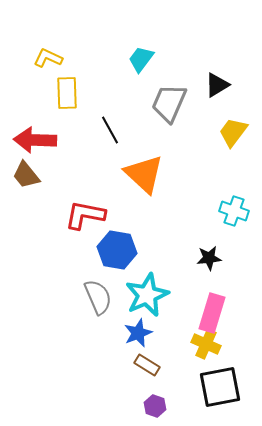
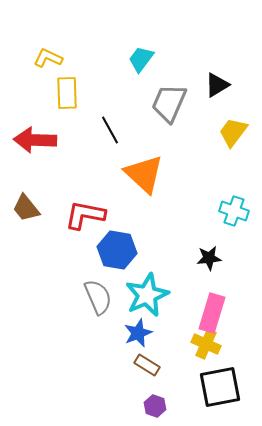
brown trapezoid: moved 33 px down
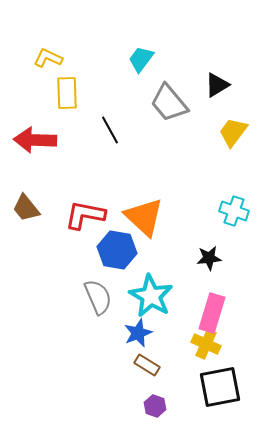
gray trapezoid: rotated 63 degrees counterclockwise
orange triangle: moved 43 px down
cyan star: moved 4 px right, 1 px down; rotated 18 degrees counterclockwise
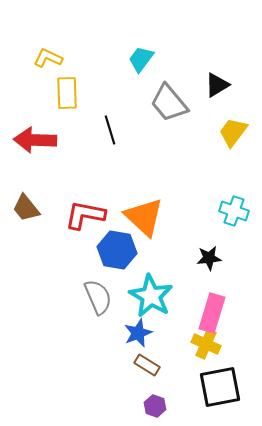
black line: rotated 12 degrees clockwise
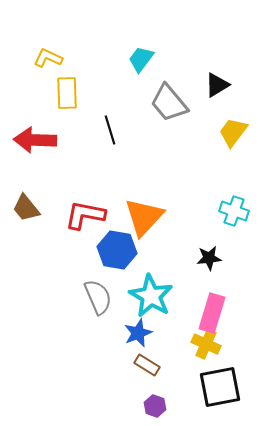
orange triangle: rotated 30 degrees clockwise
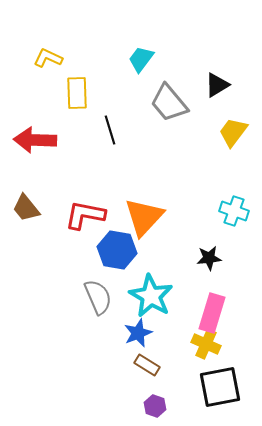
yellow rectangle: moved 10 px right
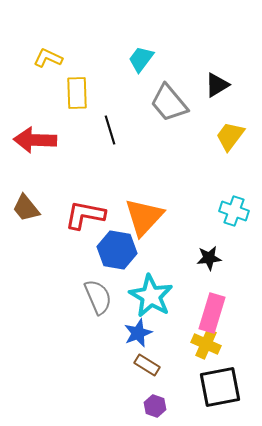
yellow trapezoid: moved 3 px left, 4 px down
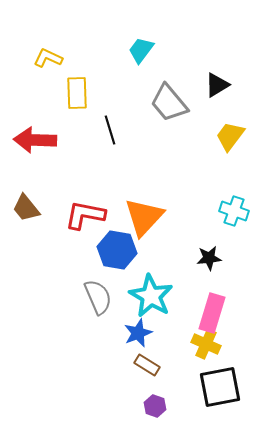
cyan trapezoid: moved 9 px up
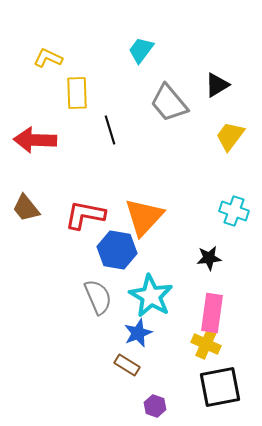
pink rectangle: rotated 9 degrees counterclockwise
brown rectangle: moved 20 px left
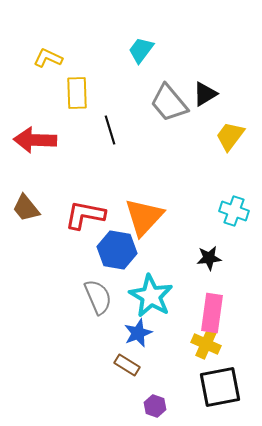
black triangle: moved 12 px left, 9 px down
